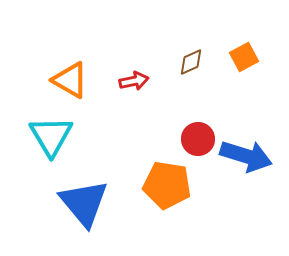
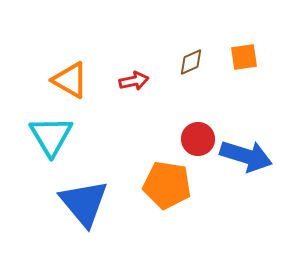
orange square: rotated 20 degrees clockwise
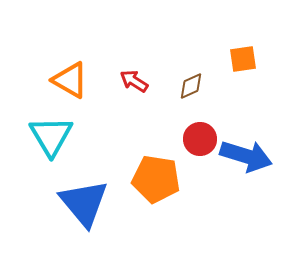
orange square: moved 1 px left, 2 px down
brown diamond: moved 24 px down
red arrow: rotated 136 degrees counterclockwise
red circle: moved 2 px right
orange pentagon: moved 11 px left, 6 px up
